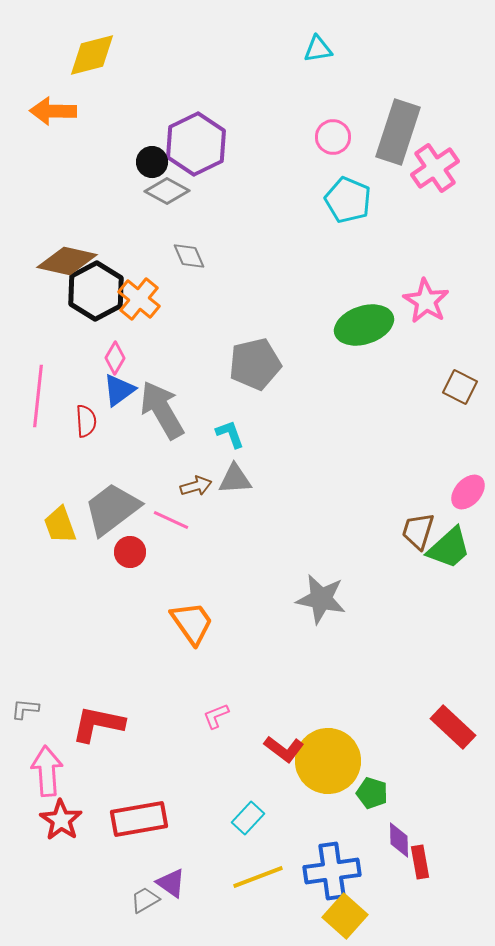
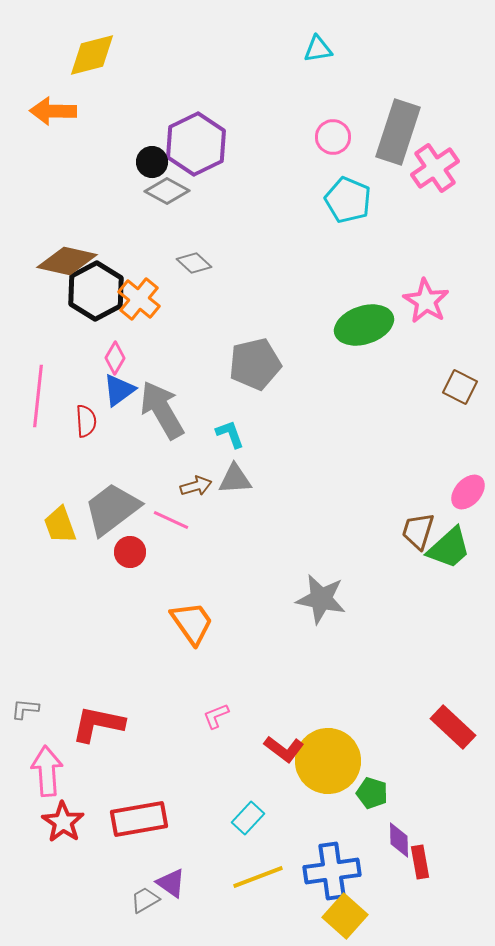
gray diamond at (189, 256): moved 5 px right, 7 px down; rotated 24 degrees counterclockwise
red star at (61, 820): moved 2 px right, 2 px down
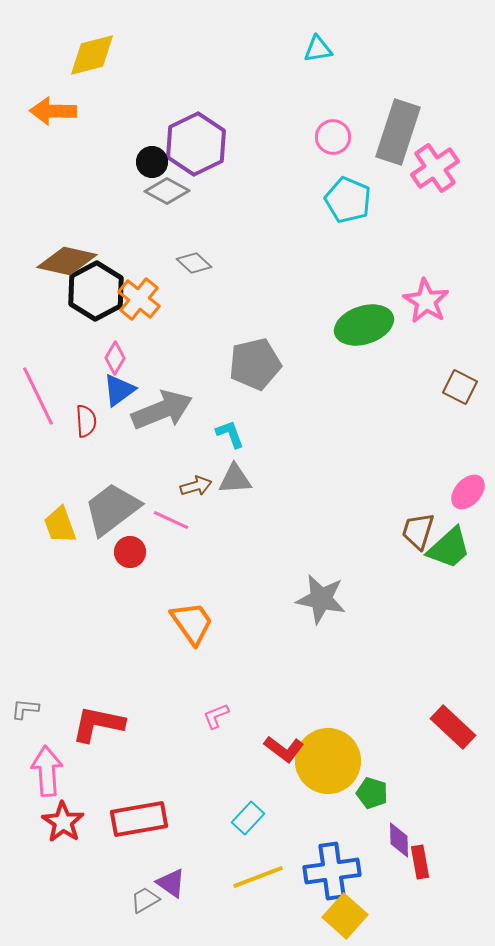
pink line at (38, 396): rotated 32 degrees counterclockwise
gray arrow at (162, 410): rotated 98 degrees clockwise
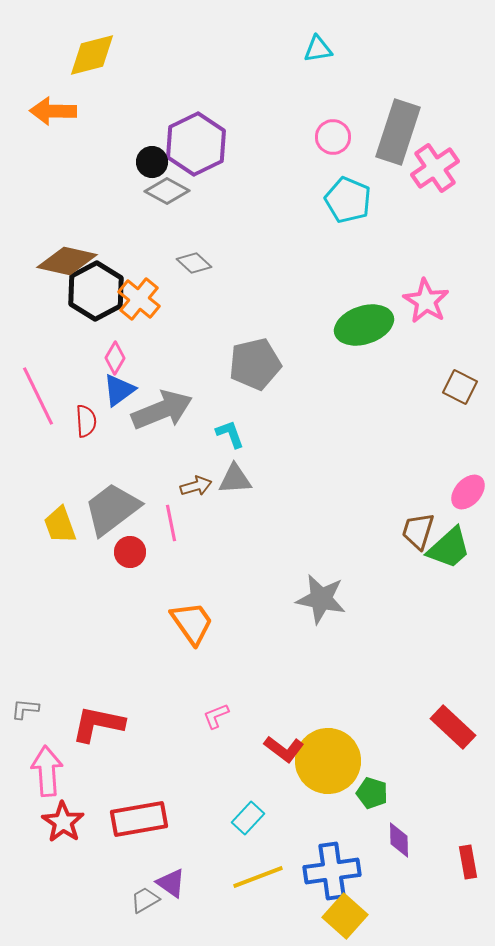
pink line at (171, 520): moved 3 px down; rotated 54 degrees clockwise
red rectangle at (420, 862): moved 48 px right
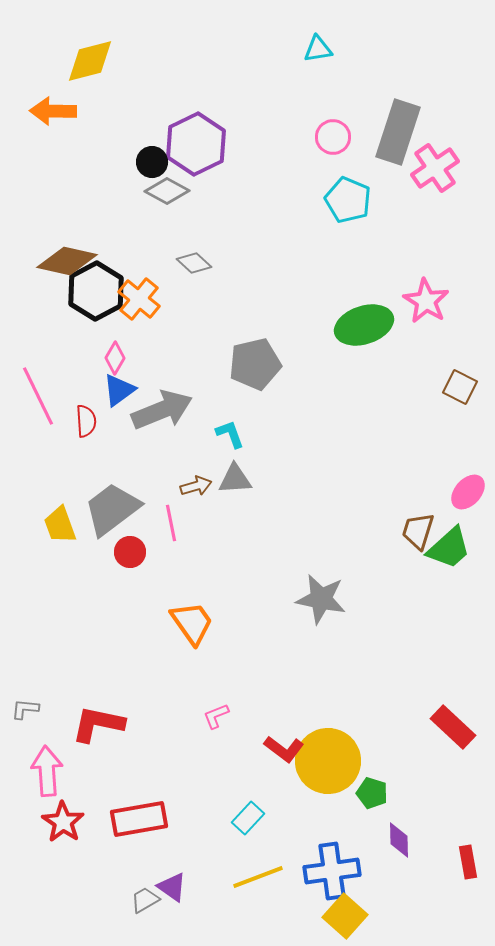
yellow diamond at (92, 55): moved 2 px left, 6 px down
purple triangle at (171, 883): moved 1 px right, 4 px down
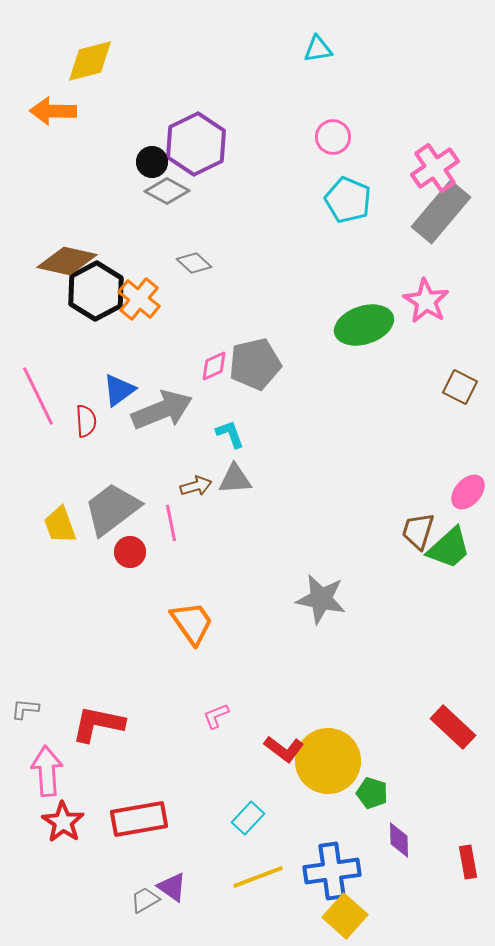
gray rectangle at (398, 132): moved 43 px right, 80 px down; rotated 22 degrees clockwise
pink diamond at (115, 358): moved 99 px right, 8 px down; rotated 36 degrees clockwise
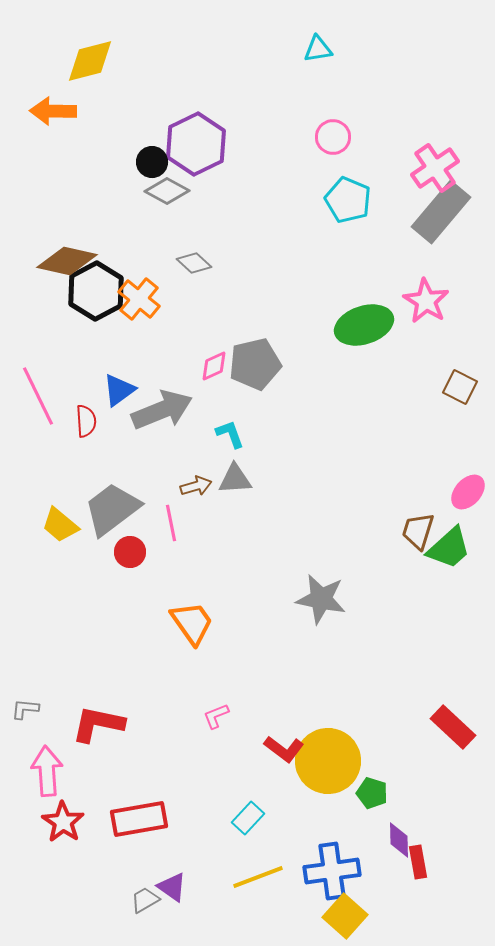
yellow trapezoid at (60, 525): rotated 30 degrees counterclockwise
red rectangle at (468, 862): moved 50 px left
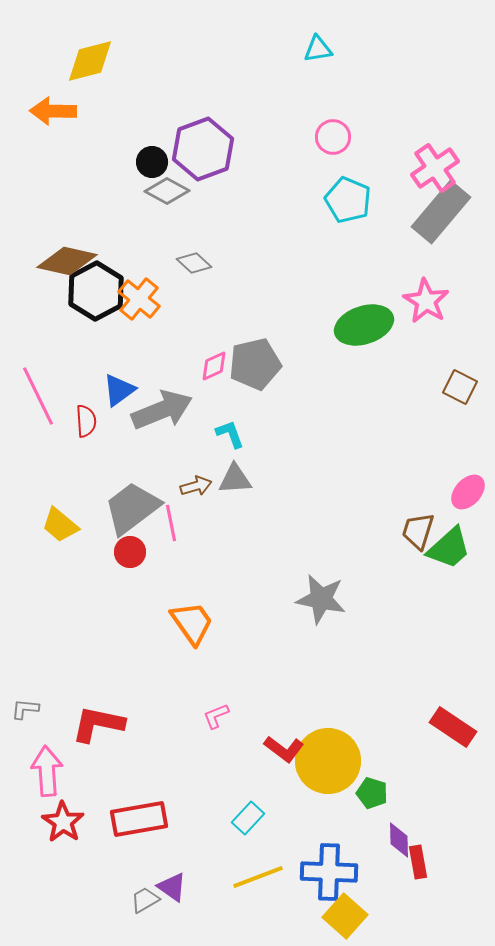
purple hexagon at (196, 144): moved 7 px right, 5 px down; rotated 6 degrees clockwise
gray trapezoid at (112, 509): moved 20 px right, 1 px up
red rectangle at (453, 727): rotated 9 degrees counterclockwise
blue cross at (332, 871): moved 3 px left, 1 px down; rotated 10 degrees clockwise
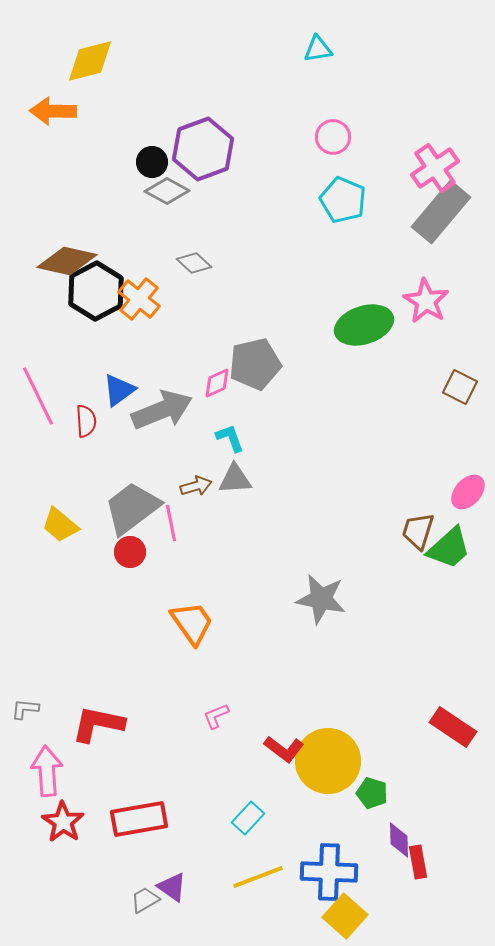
cyan pentagon at (348, 200): moved 5 px left
pink diamond at (214, 366): moved 3 px right, 17 px down
cyan L-shape at (230, 434): moved 4 px down
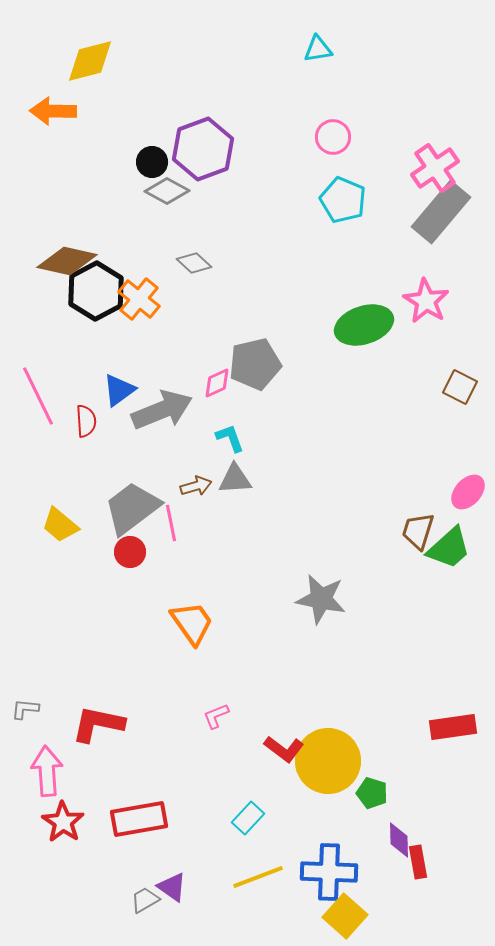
red rectangle at (453, 727): rotated 42 degrees counterclockwise
